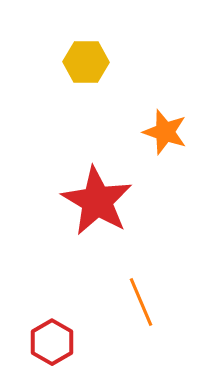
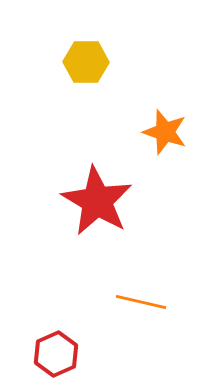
orange line: rotated 54 degrees counterclockwise
red hexagon: moved 4 px right, 12 px down; rotated 6 degrees clockwise
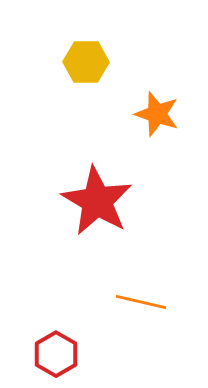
orange star: moved 8 px left, 18 px up
red hexagon: rotated 6 degrees counterclockwise
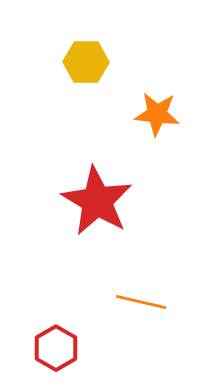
orange star: rotated 12 degrees counterclockwise
red hexagon: moved 6 px up
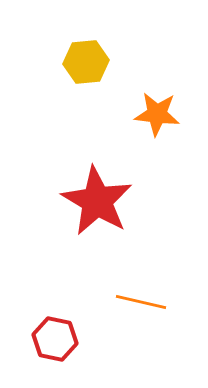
yellow hexagon: rotated 6 degrees counterclockwise
red hexagon: moved 1 px left, 9 px up; rotated 18 degrees counterclockwise
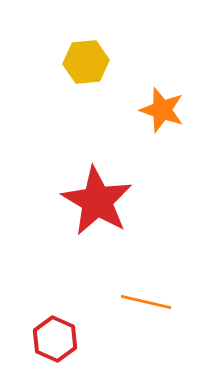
orange star: moved 5 px right, 4 px up; rotated 12 degrees clockwise
orange line: moved 5 px right
red hexagon: rotated 12 degrees clockwise
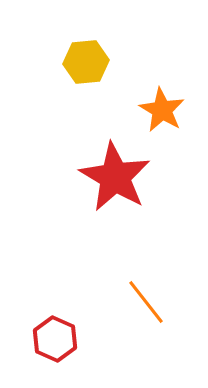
orange star: rotated 12 degrees clockwise
red star: moved 18 px right, 24 px up
orange line: rotated 39 degrees clockwise
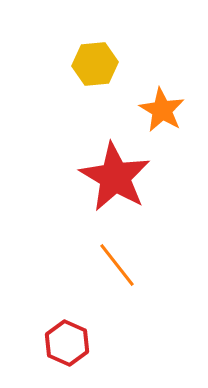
yellow hexagon: moved 9 px right, 2 px down
orange line: moved 29 px left, 37 px up
red hexagon: moved 12 px right, 4 px down
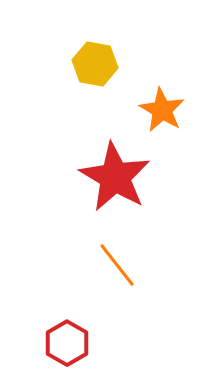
yellow hexagon: rotated 15 degrees clockwise
red hexagon: rotated 6 degrees clockwise
